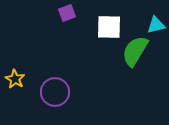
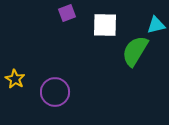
white square: moved 4 px left, 2 px up
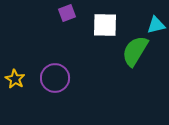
purple circle: moved 14 px up
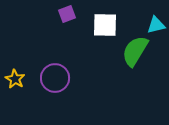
purple square: moved 1 px down
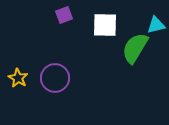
purple square: moved 3 px left, 1 px down
green semicircle: moved 3 px up
yellow star: moved 3 px right, 1 px up
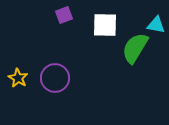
cyan triangle: rotated 24 degrees clockwise
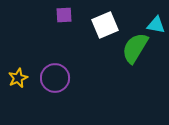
purple square: rotated 18 degrees clockwise
white square: rotated 24 degrees counterclockwise
yellow star: rotated 18 degrees clockwise
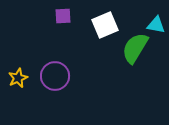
purple square: moved 1 px left, 1 px down
purple circle: moved 2 px up
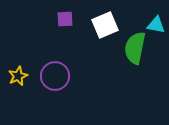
purple square: moved 2 px right, 3 px down
green semicircle: rotated 20 degrees counterclockwise
yellow star: moved 2 px up
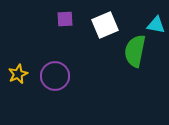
green semicircle: moved 3 px down
yellow star: moved 2 px up
